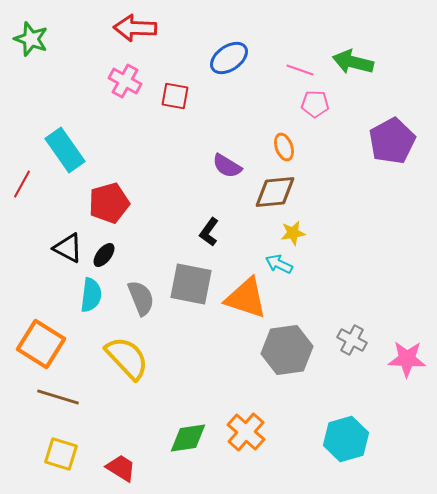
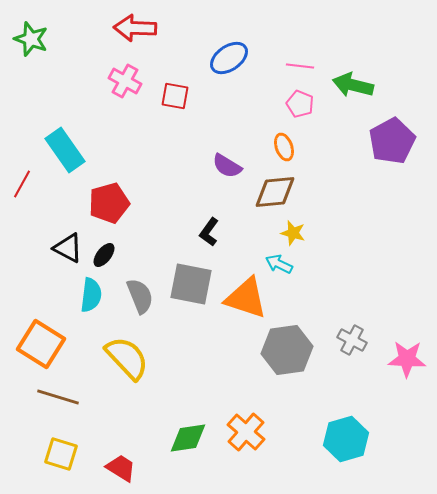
green arrow: moved 23 px down
pink line: moved 4 px up; rotated 12 degrees counterclockwise
pink pentagon: moved 15 px left; rotated 20 degrees clockwise
yellow star: rotated 25 degrees clockwise
gray semicircle: moved 1 px left, 2 px up
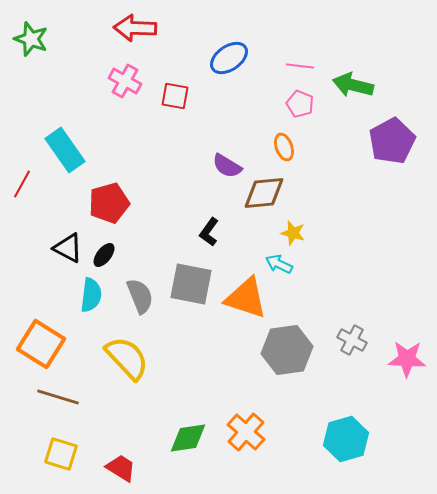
brown diamond: moved 11 px left, 1 px down
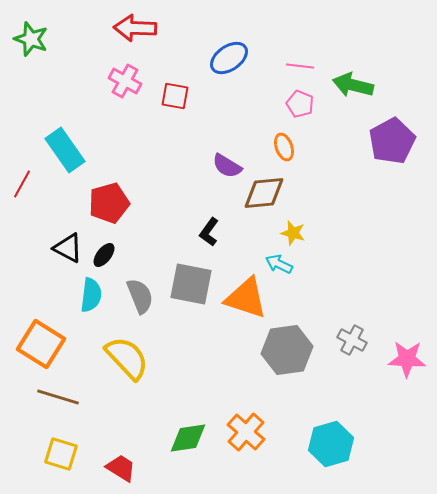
cyan hexagon: moved 15 px left, 5 px down
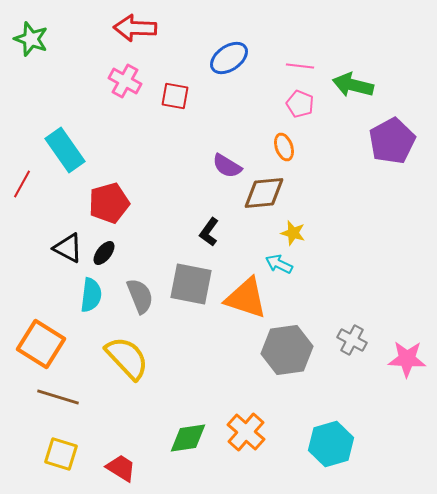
black ellipse: moved 2 px up
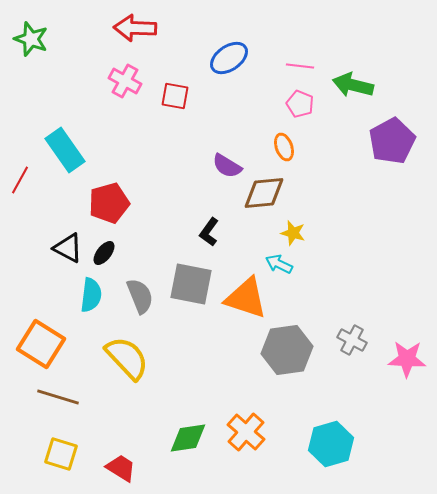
red line: moved 2 px left, 4 px up
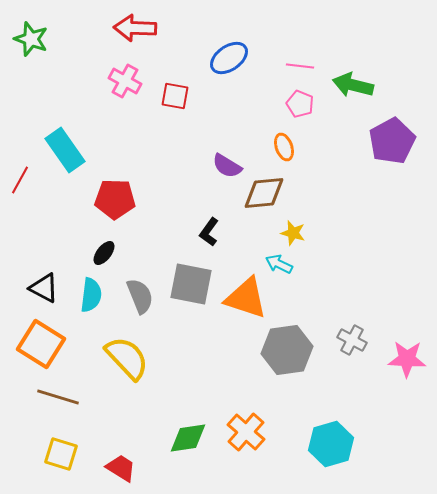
red pentagon: moved 6 px right, 4 px up; rotated 18 degrees clockwise
black triangle: moved 24 px left, 40 px down
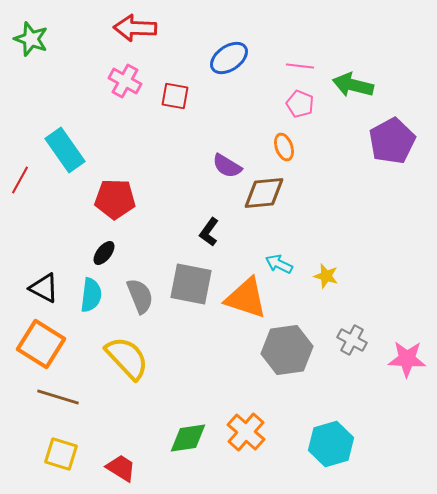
yellow star: moved 33 px right, 43 px down
